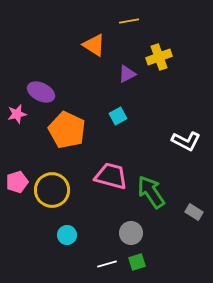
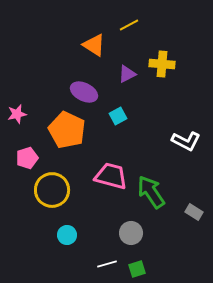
yellow line: moved 4 px down; rotated 18 degrees counterclockwise
yellow cross: moved 3 px right, 7 px down; rotated 25 degrees clockwise
purple ellipse: moved 43 px right
pink pentagon: moved 10 px right, 24 px up
green square: moved 7 px down
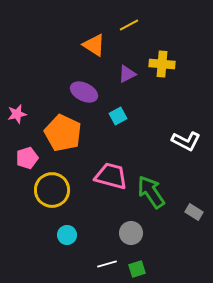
orange pentagon: moved 4 px left, 3 px down
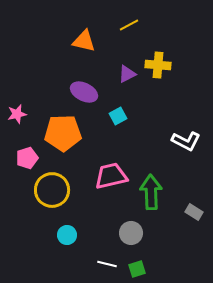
orange triangle: moved 10 px left, 4 px up; rotated 20 degrees counterclockwise
yellow cross: moved 4 px left, 1 px down
orange pentagon: rotated 27 degrees counterclockwise
pink trapezoid: rotated 28 degrees counterclockwise
green arrow: rotated 32 degrees clockwise
white line: rotated 30 degrees clockwise
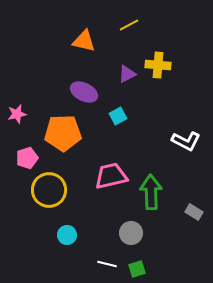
yellow circle: moved 3 px left
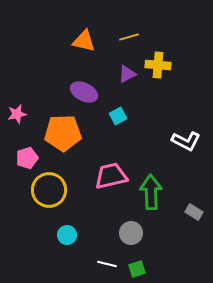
yellow line: moved 12 px down; rotated 12 degrees clockwise
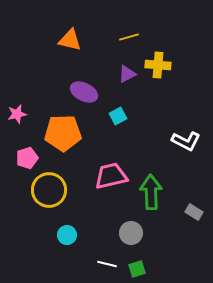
orange triangle: moved 14 px left, 1 px up
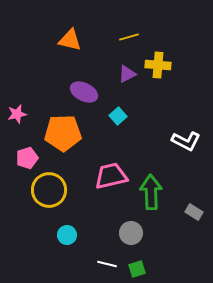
cyan square: rotated 12 degrees counterclockwise
